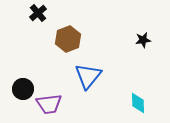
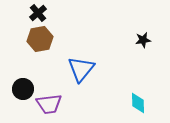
brown hexagon: moved 28 px left; rotated 10 degrees clockwise
blue triangle: moved 7 px left, 7 px up
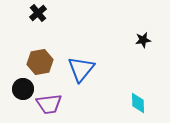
brown hexagon: moved 23 px down
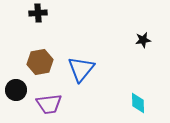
black cross: rotated 36 degrees clockwise
black circle: moved 7 px left, 1 px down
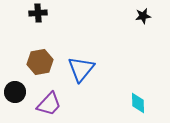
black star: moved 24 px up
black circle: moved 1 px left, 2 px down
purple trapezoid: rotated 40 degrees counterclockwise
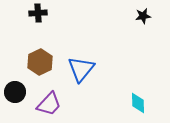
brown hexagon: rotated 15 degrees counterclockwise
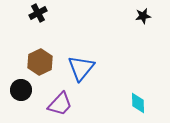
black cross: rotated 24 degrees counterclockwise
blue triangle: moved 1 px up
black circle: moved 6 px right, 2 px up
purple trapezoid: moved 11 px right
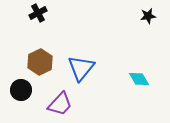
black star: moved 5 px right
cyan diamond: moved 1 px right, 24 px up; rotated 30 degrees counterclockwise
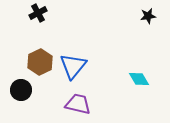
blue triangle: moved 8 px left, 2 px up
purple trapezoid: moved 18 px right; rotated 120 degrees counterclockwise
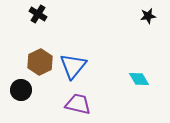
black cross: moved 1 px down; rotated 30 degrees counterclockwise
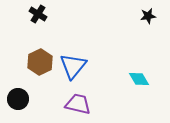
black circle: moved 3 px left, 9 px down
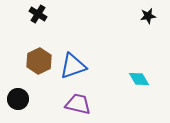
brown hexagon: moved 1 px left, 1 px up
blue triangle: rotated 32 degrees clockwise
